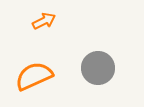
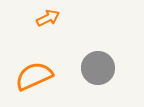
orange arrow: moved 4 px right, 3 px up
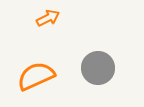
orange semicircle: moved 2 px right
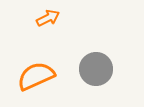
gray circle: moved 2 px left, 1 px down
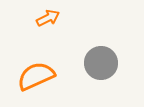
gray circle: moved 5 px right, 6 px up
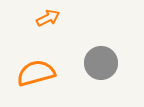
orange semicircle: moved 3 px up; rotated 9 degrees clockwise
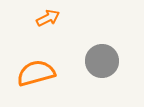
gray circle: moved 1 px right, 2 px up
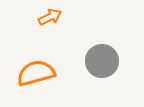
orange arrow: moved 2 px right, 1 px up
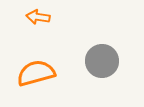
orange arrow: moved 12 px left; rotated 145 degrees counterclockwise
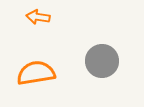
orange semicircle: rotated 6 degrees clockwise
